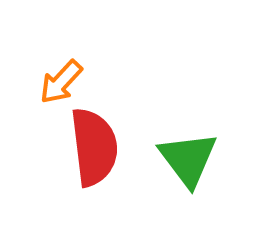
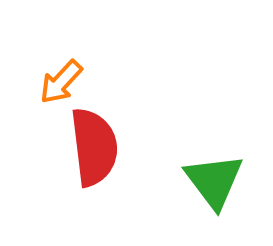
green triangle: moved 26 px right, 22 px down
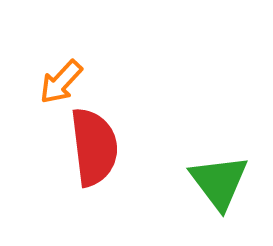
green triangle: moved 5 px right, 1 px down
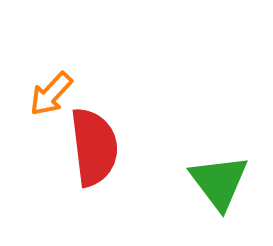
orange arrow: moved 10 px left, 12 px down
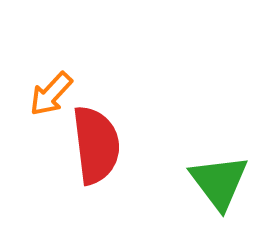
red semicircle: moved 2 px right, 2 px up
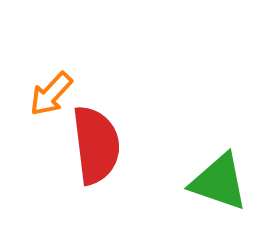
green triangle: rotated 34 degrees counterclockwise
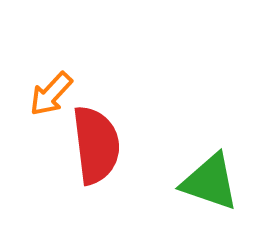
green triangle: moved 9 px left
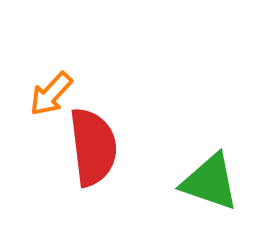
red semicircle: moved 3 px left, 2 px down
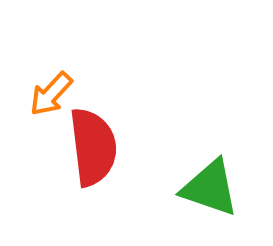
green triangle: moved 6 px down
